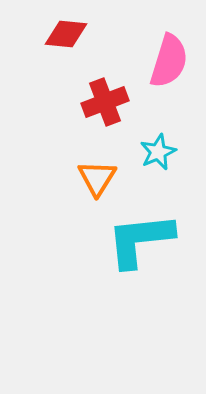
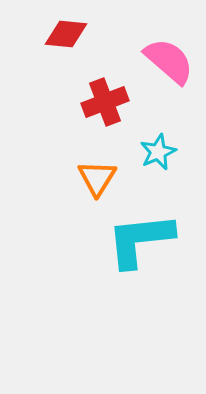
pink semicircle: rotated 66 degrees counterclockwise
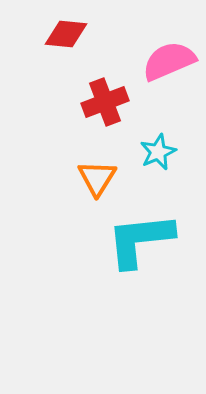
pink semicircle: rotated 64 degrees counterclockwise
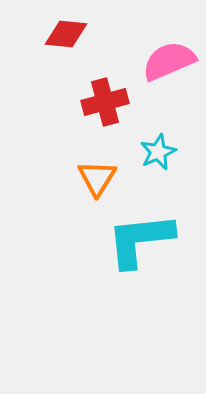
red cross: rotated 6 degrees clockwise
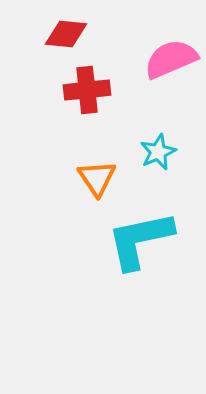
pink semicircle: moved 2 px right, 2 px up
red cross: moved 18 px left, 12 px up; rotated 9 degrees clockwise
orange triangle: rotated 6 degrees counterclockwise
cyan L-shape: rotated 6 degrees counterclockwise
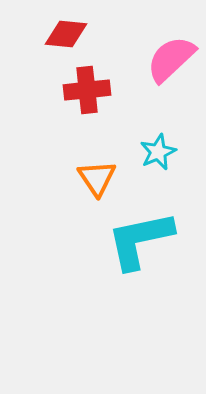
pink semicircle: rotated 20 degrees counterclockwise
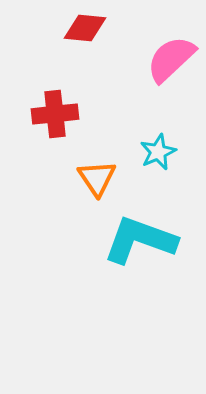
red diamond: moved 19 px right, 6 px up
red cross: moved 32 px left, 24 px down
cyan L-shape: rotated 32 degrees clockwise
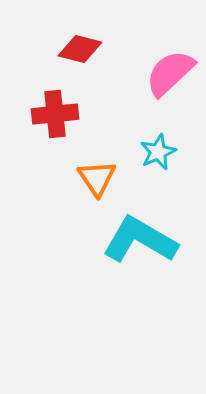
red diamond: moved 5 px left, 21 px down; rotated 9 degrees clockwise
pink semicircle: moved 1 px left, 14 px down
cyan L-shape: rotated 10 degrees clockwise
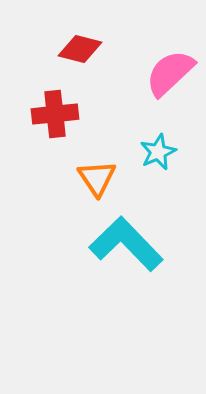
cyan L-shape: moved 14 px left, 4 px down; rotated 16 degrees clockwise
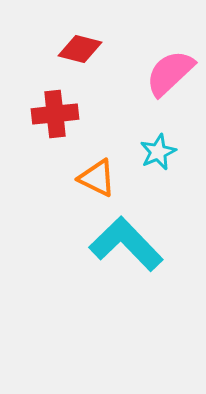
orange triangle: rotated 30 degrees counterclockwise
